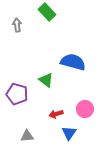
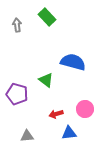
green rectangle: moved 5 px down
blue triangle: rotated 49 degrees clockwise
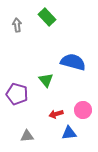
green triangle: rotated 14 degrees clockwise
pink circle: moved 2 px left, 1 px down
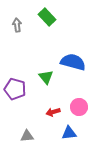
green triangle: moved 3 px up
purple pentagon: moved 2 px left, 5 px up
pink circle: moved 4 px left, 3 px up
red arrow: moved 3 px left, 2 px up
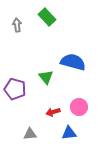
gray triangle: moved 3 px right, 2 px up
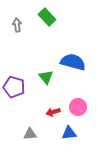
purple pentagon: moved 1 px left, 2 px up
pink circle: moved 1 px left
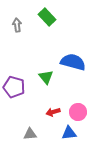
pink circle: moved 5 px down
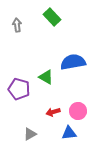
green rectangle: moved 5 px right
blue semicircle: rotated 25 degrees counterclockwise
green triangle: rotated 21 degrees counterclockwise
purple pentagon: moved 5 px right, 2 px down
pink circle: moved 1 px up
gray triangle: rotated 24 degrees counterclockwise
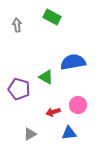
green rectangle: rotated 18 degrees counterclockwise
pink circle: moved 6 px up
